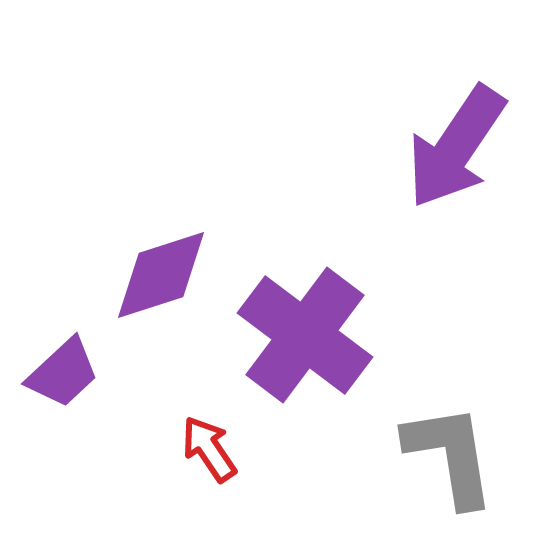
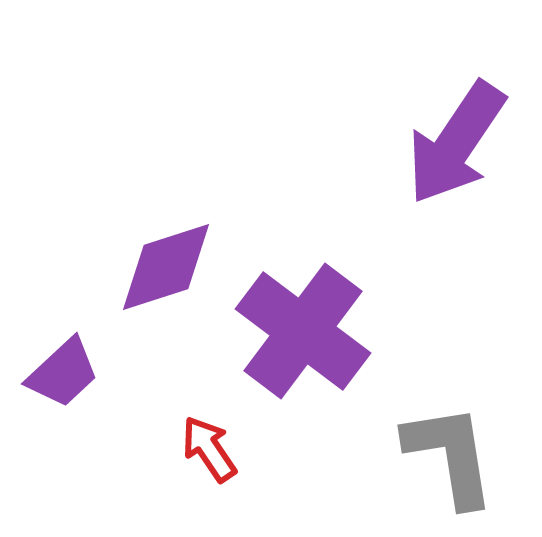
purple arrow: moved 4 px up
purple diamond: moved 5 px right, 8 px up
purple cross: moved 2 px left, 4 px up
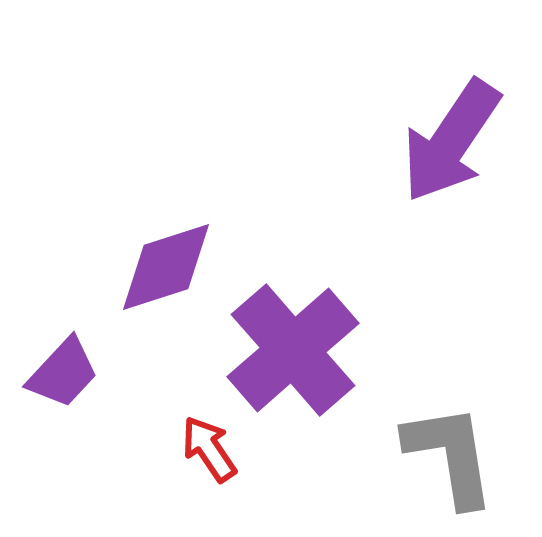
purple arrow: moved 5 px left, 2 px up
purple cross: moved 10 px left, 19 px down; rotated 12 degrees clockwise
purple trapezoid: rotated 4 degrees counterclockwise
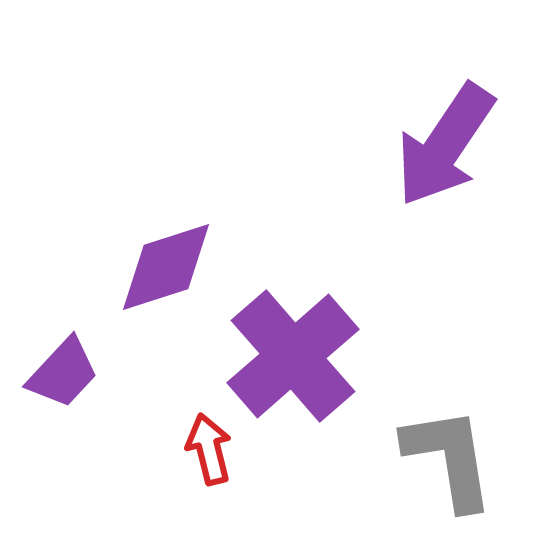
purple arrow: moved 6 px left, 4 px down
purple cross: moved 6 px down
red arrow: rotated 20 degrees clockwise
gray L-shape: moved 1 px left, 3 px down
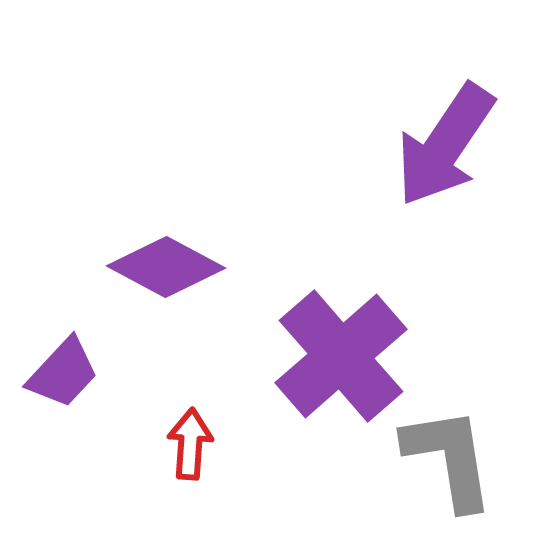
purple diamond: rotated 46 degrees clockwise
purple cross: moved 48 px right
red arrow: moved 19 px left, 5 px up; rotated 18 degrees clockwise
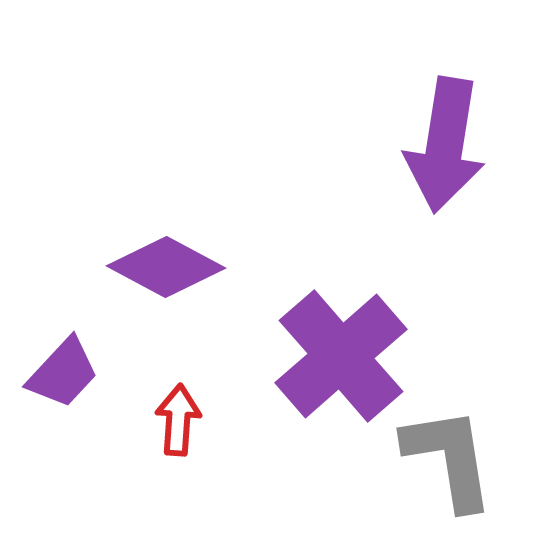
purple arrow: rotated 25 degrees counterclockwise
red arrow: moved 12 px left, 24 px up
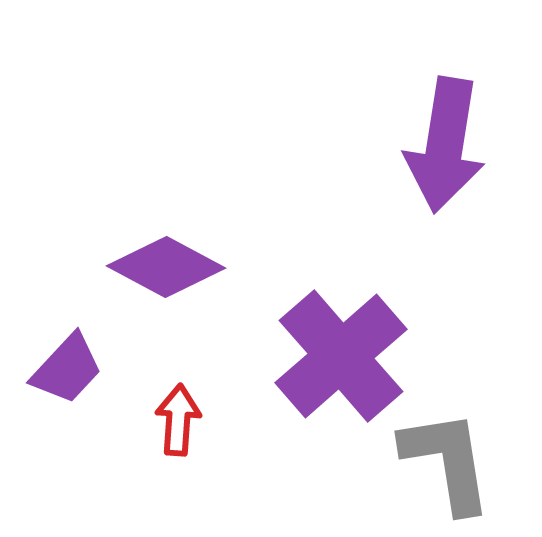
purple trapezoid: moved 4 px right, 4 px up
gray L-shape: moved 2 px left, 3 px down
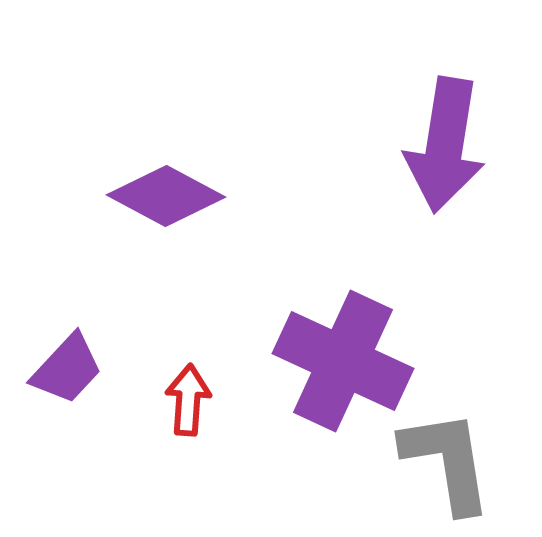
purple diamond: moved 71 px up
purple cross: moved 2 px right, 5 px down; rotated 24 degrees counterclockwise
red arrow: moved 10 px right, 20 px up
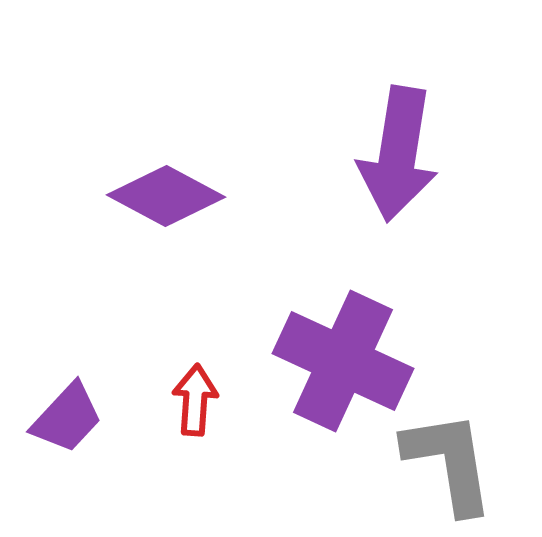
purple arrow: moved 47 px left, 9 px down
purple trapezoid: moved 49 px down
red arrow: moved 7 px right
gray L-shape: moved 2 px right, 1 px down
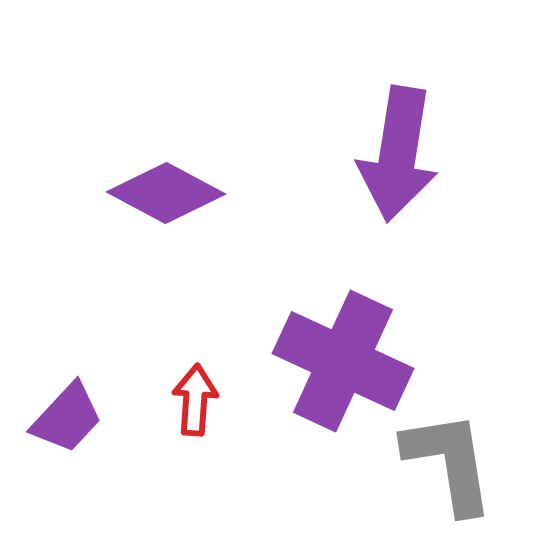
purple diamond: moved 3 px up
